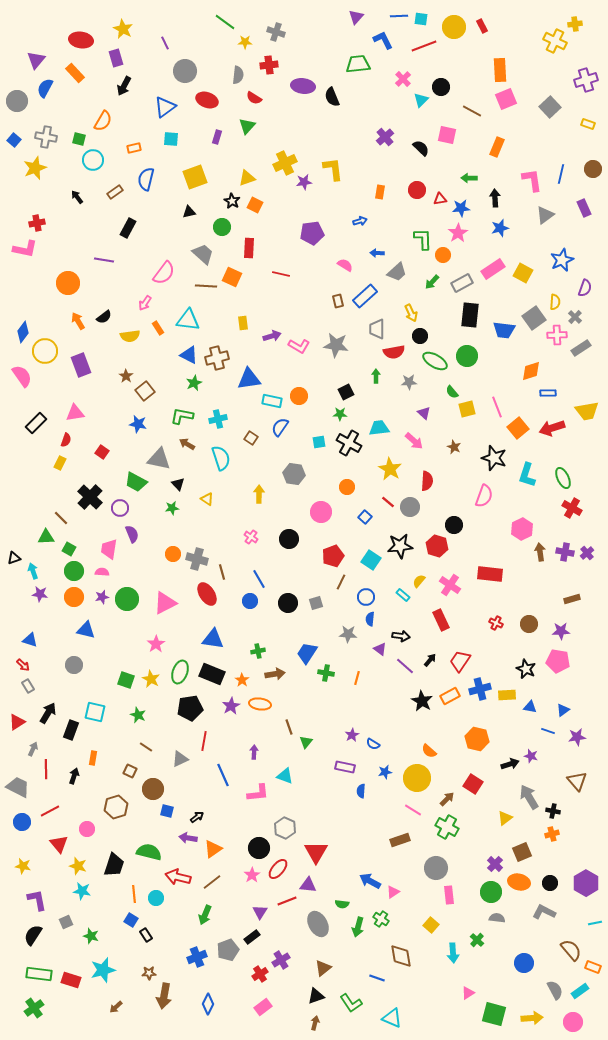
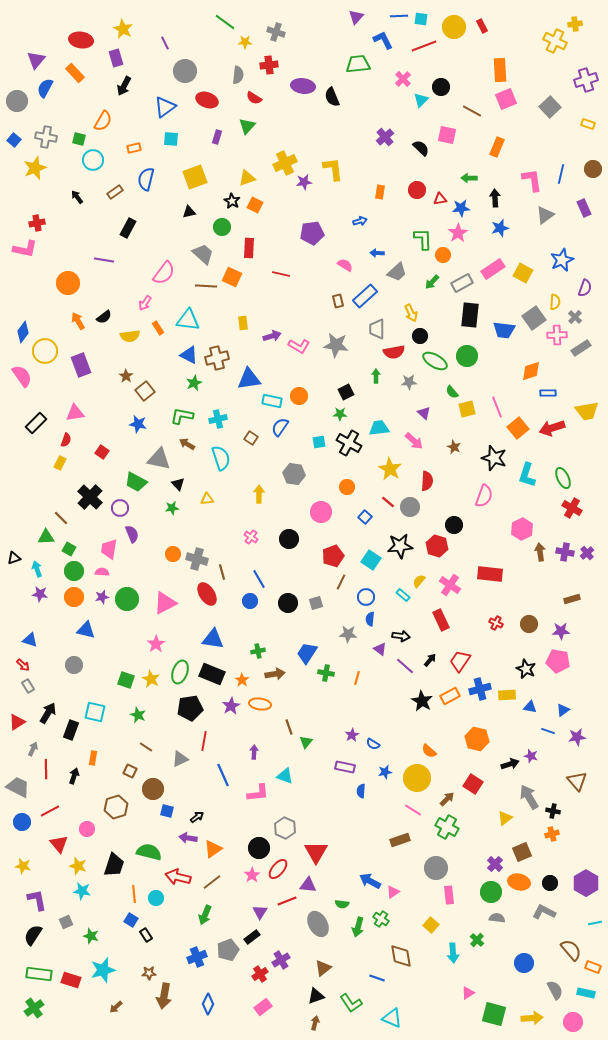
yellow triangle at (207, 499): rotated 40 degrees counterclockwise
cyan arrow at (33, 571): moved 4 px right, 2 px up
cyan rectangle at (580, 991): moved 6 px right, 2 px down; rotated 48 degrees clockwise
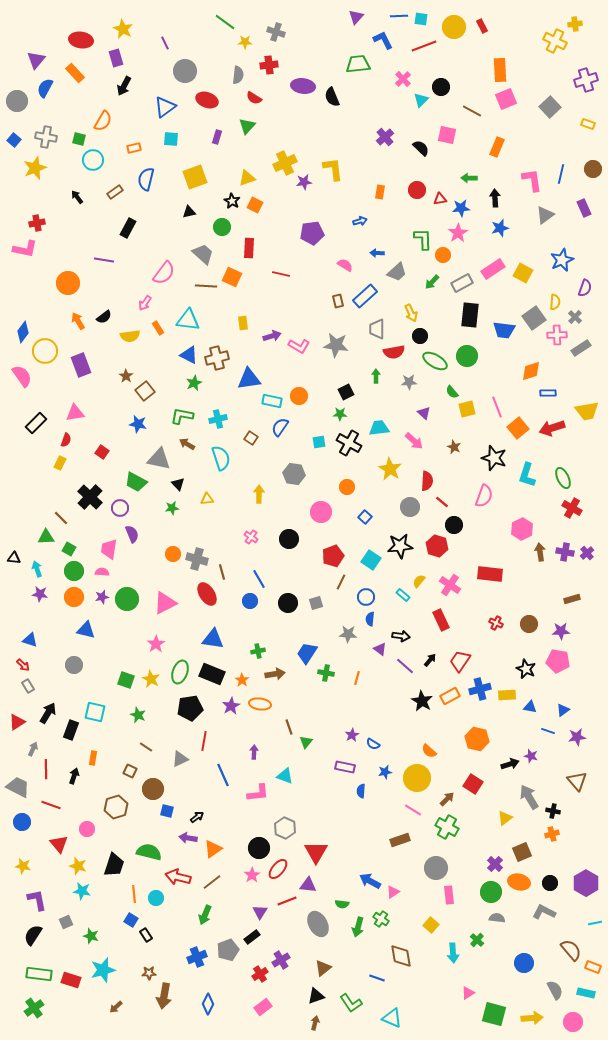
red line at (388, 502): moved 54 px right
black triangle at (14, 558): rotated 24 degrees clockwise
red line at (50, 811): moved 1 px right, 6 px up; rotated 48 degrees clockwise
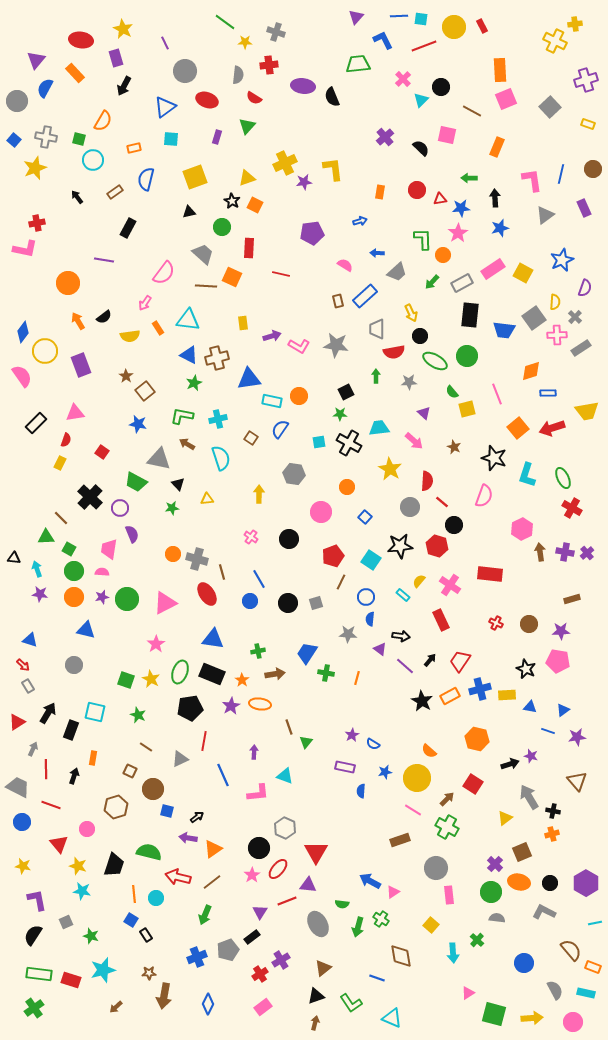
pink line at (497, 407): moved 13 px up
blue semicircle at (280, 427): moved 2 px down
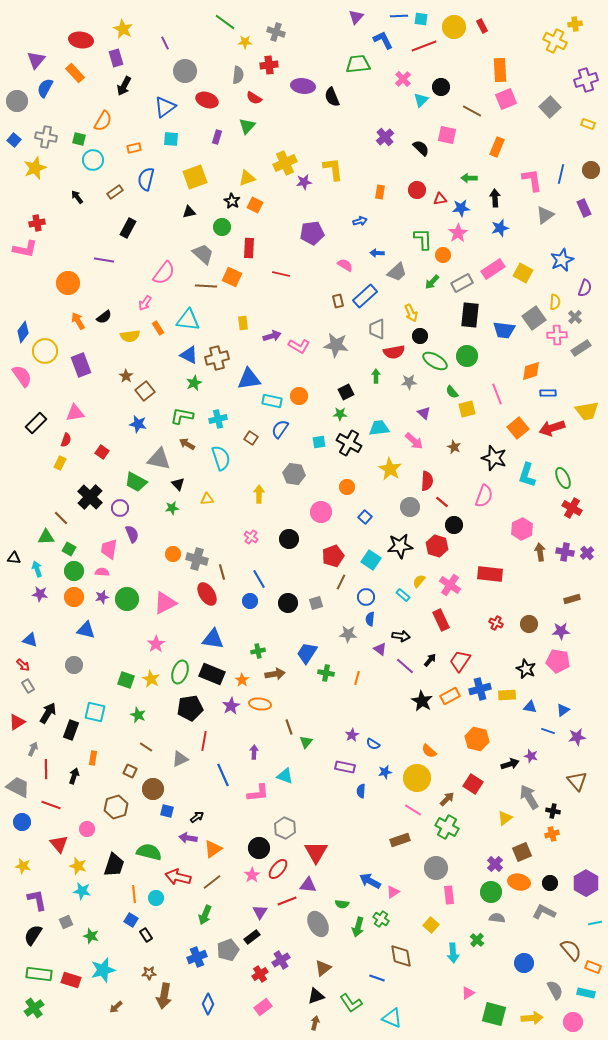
brown circle at (593, 169): moved 2 px left, 1 px down
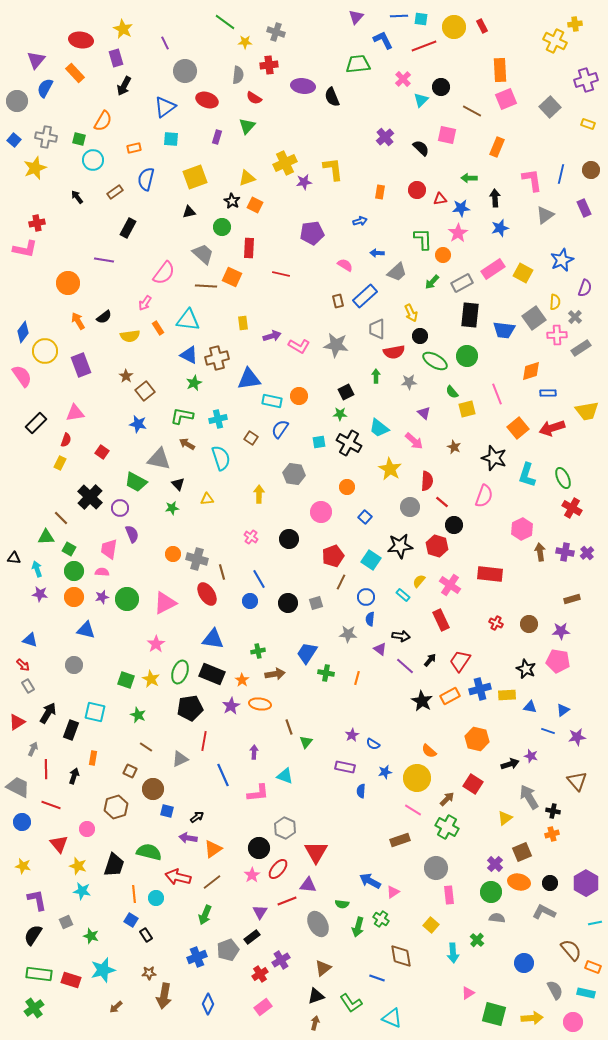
cyan trapezoid at (379, 428): rotated 135 degrees counterclockwise
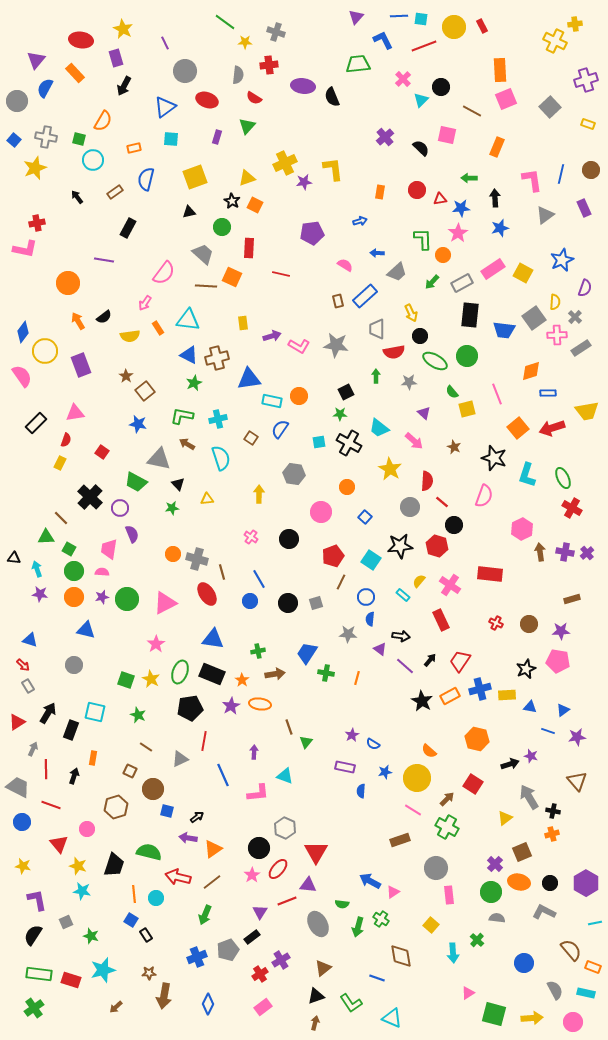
black star at (526, 669): rotated 24 degrees clockwise
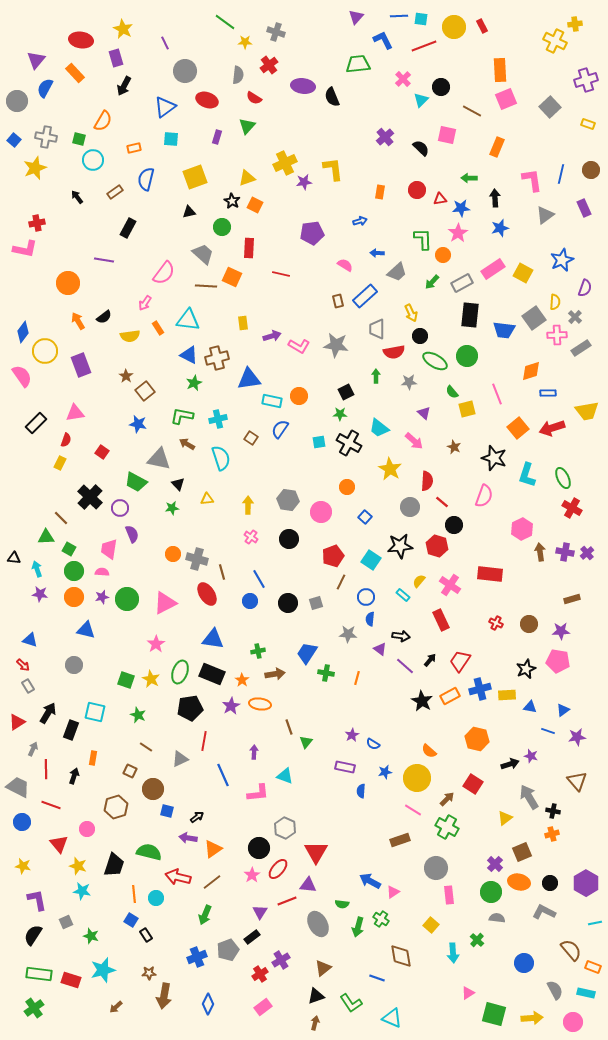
red cross at (269, 65): rotated 30 degrees counterclockwise
gray hexagon at (294, 474): moved 6 px left, 26 px down
yellow arrow at (259, 494): moved 11 px left, 11 px down
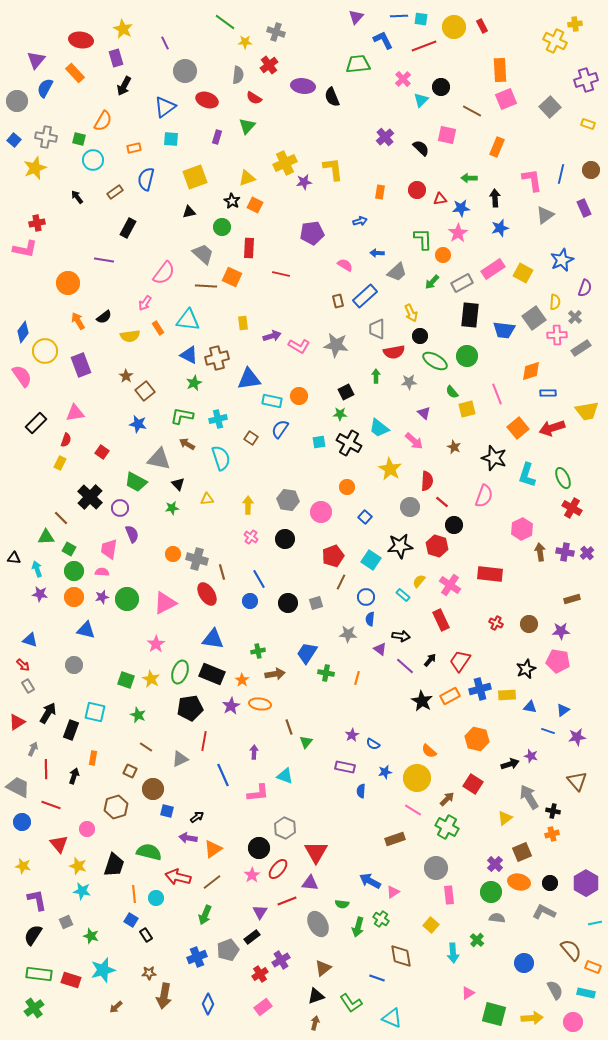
black circle at (289, 539): moved 4 px left
brown rectangle at (400, 840): moved 5 px left, 1 px up
purple triangle at (308, 885): moved 2 px right, 2 px up
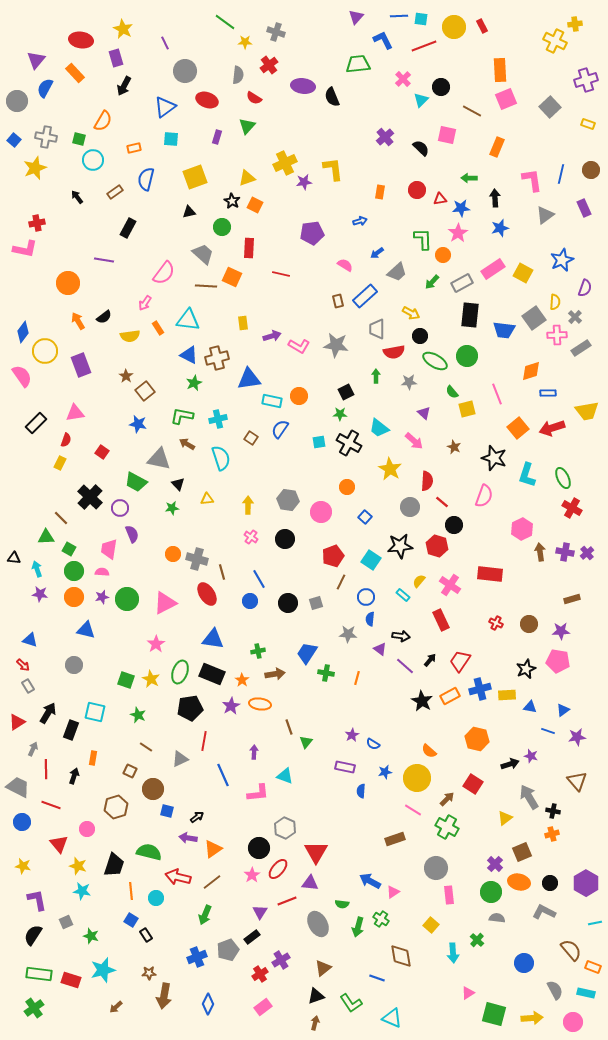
blue arrow at (377, 253): rotated 40 degrees counterclockwise
yellow arrow at (411, 313): rotated 36 degrees counterclockwise
orange line at (134, 894): moved 3 px left, 3 px up
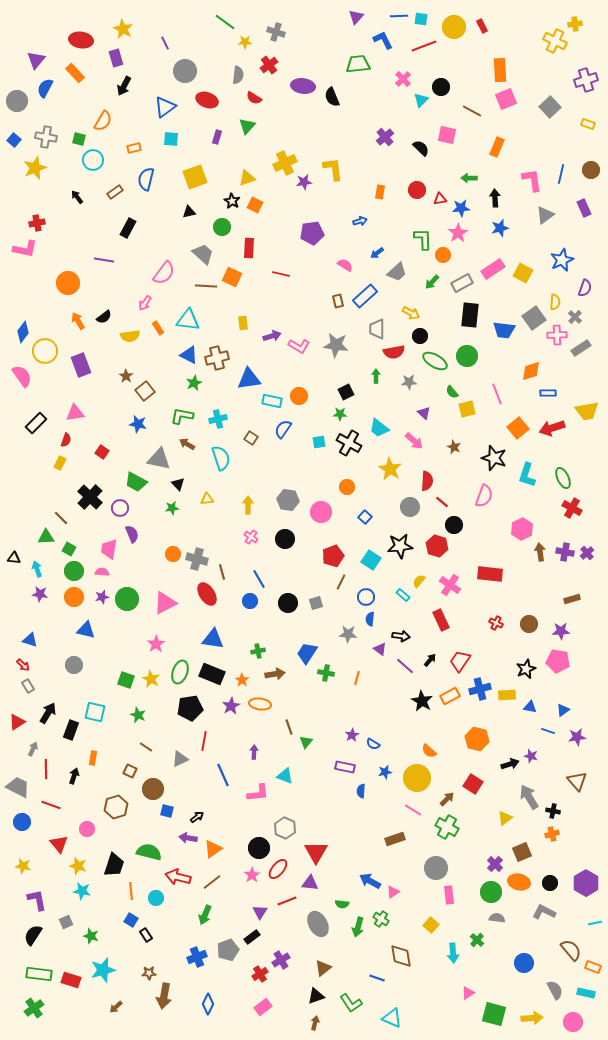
blue semicircle at (280, 429): moved 3 px right
